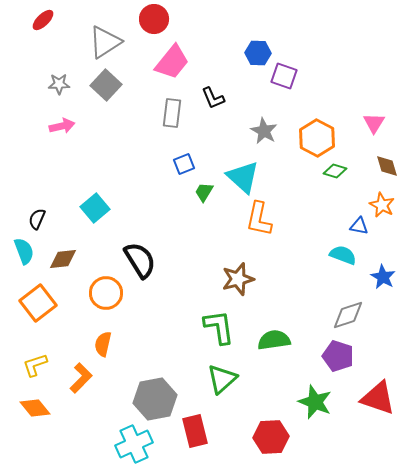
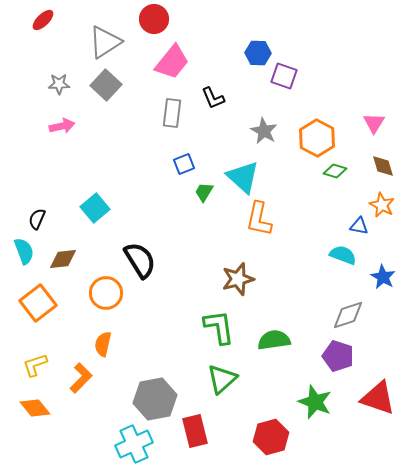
brown diamond at (387, 166): moved 4 px left
red hexagon at (271, 437): rotated 12 degrees counterclockwise
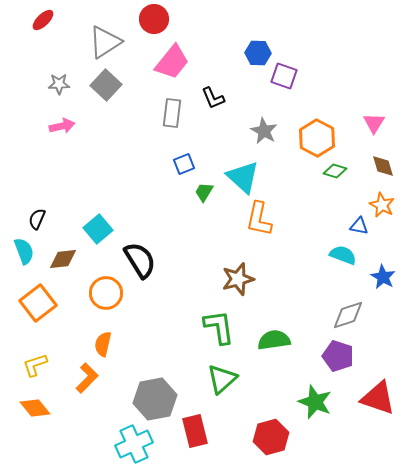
cyan square at (95, 208): moved 3 px right, 21 px down
orange L-shape at (81, 378): moved 6 px right
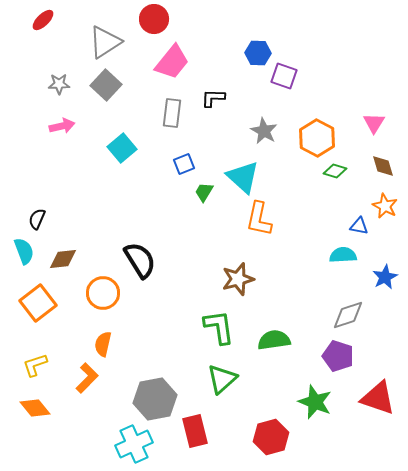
black L-shape at (213, 98): rotated 115 degrees clockwise
orange star at (382, 205): moved 3 px right, 1 px down
cyan square at (98, 229): moved 24 px right, 81 px up
cyan semicircle at (343, 255): rotated 24 degrees counterclockwise
blue star at (383, 277): moved 2 px right; rotated 15 degrees clockwise
orange circle at (106, 293): moved 3 px left
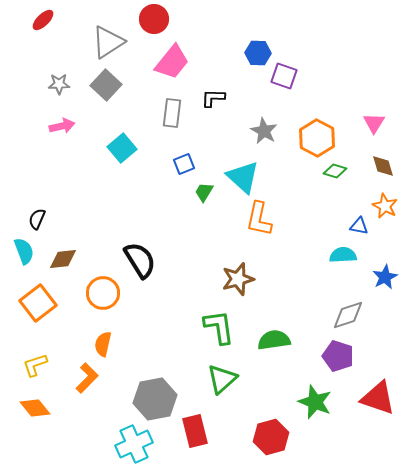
gray triangle at (105, 42): moved 3 px right
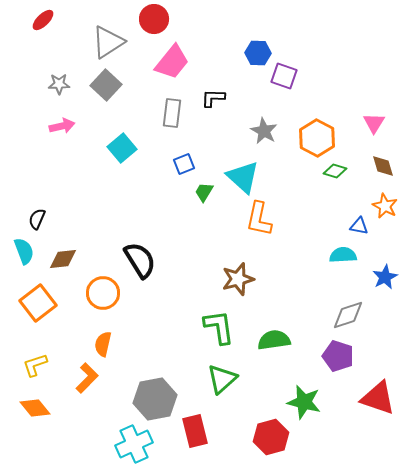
green star at (315, 402): moved 11 px left; rotated 8 degrees counterclockwise
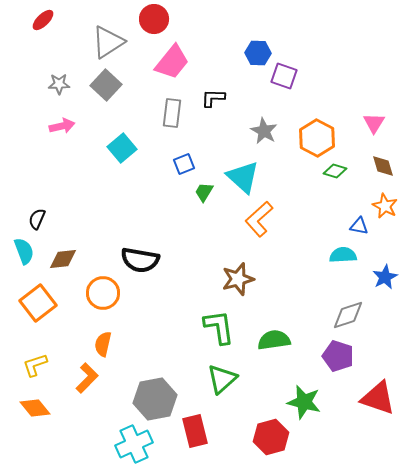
orange L-shape at (259, 219): rotated 36 degrees clockwise
black semicircle at (140, 260): rotated 132 degrees clockwise
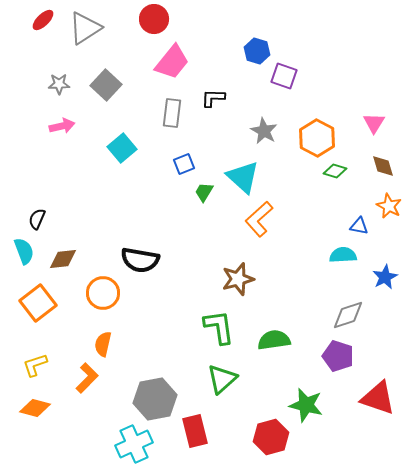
gray triangle at (108, 42): moved 23 px left, 14 px up
blue hexagon at (258, 53): moved 1 px left, 2 px up; rotated 15 degrees clockwise
orange star at (385, 206): moved 4 px right
green star at (304, 402): moved 2 px right, 3 px down
orange diamond at (35, 408): rotated 36 degrees counterclockwise
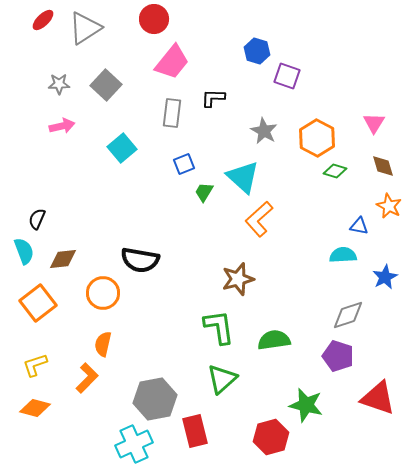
purple square at (284, 76): moved 3 px right
